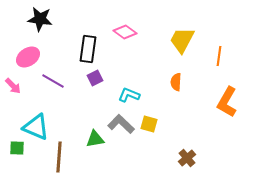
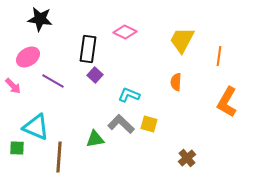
pink diamond: rotated 10 degrees counterclockwise
purple square: moved 3 px up; rotated 21 degrees counterclockwise
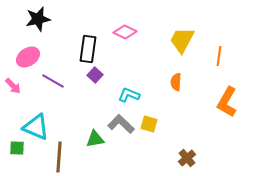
black star: moved 2 px left; rotated 20 degrees counterclockwise
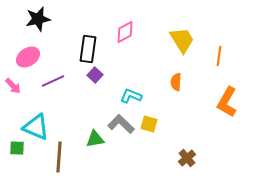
pink diamond: rotated 55 degrees counterclockwise
yellow trapezoid: rotated 120 degrees clockwise
purple line: rotated 55 degrees counterclockwise
cyan L-shape: moved 2 px right, 1 px down
